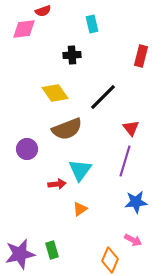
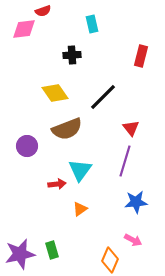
purple circle: moved 3 px up
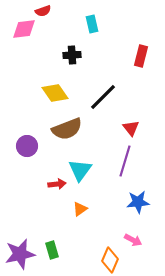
blue star: moved 2 px right
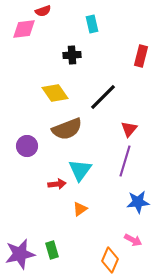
red triangle: moved 2 px left, 1 px down; rotated 18 degrees clockwise
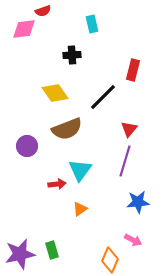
red rectangle: moved 8 px left, 14 px down
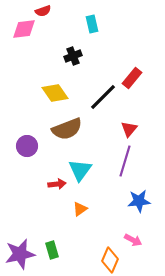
black cross: moved 1 px right, 1 px down; rotated 18 degrees counterclockwise
red rectangle: moved 1 px left, 8 px down; rotated 25 degrees clockwise
blue star: moved 1 px right, 1 px up
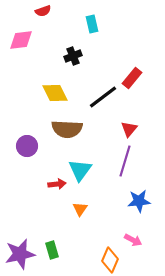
pink diamond: moved 3 px left, 11 px down
yellow diamond: rotated 8 degrees clockwise
black line: rotated 8 degrees clockwise
brown semicircle: rotated 24 degrees clockwise
orange triangle: rotated 21 degrees counterclockwise
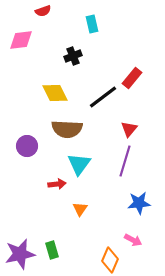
cyan triangle: moved 1 px left, 6 px up
blue star: moved 2 px down
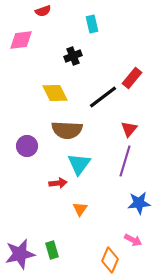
brown semicircle: moved 1 px down
red arrow: moved 1 px right, 1 px up
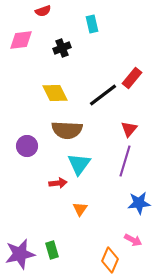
black cross: moved 11 px left, 8 px up
black line: moved 2 px up
